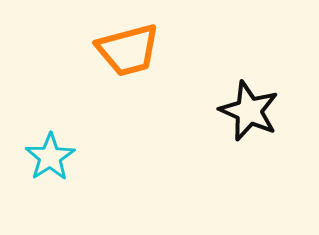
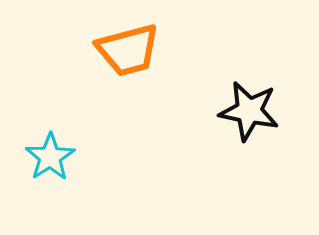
black star: rotated 12 degrees counterclockwise
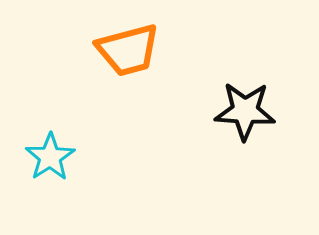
black star: moved 4 px left; rotated 8 degrees counterclockwise
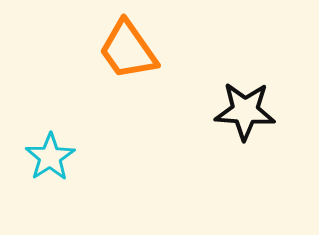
orange trapezoid: rotated 70 degrees clockwise
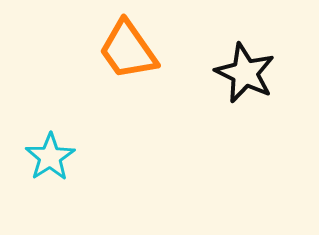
black star: moved 38 px up; rotated 22 degrees clockwise
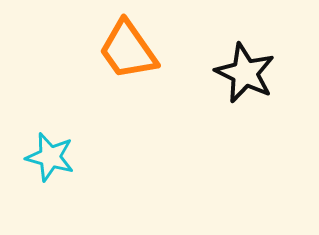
cyan star: rotated 24 degrees counterclockwise
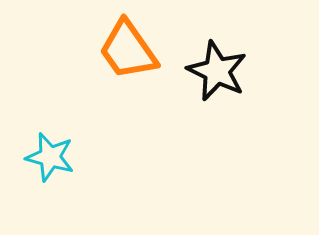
black star: moved 28 px left, 2 px up
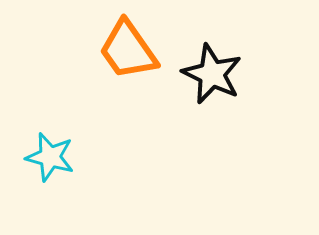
black star: moved 5 px left, 3 px down
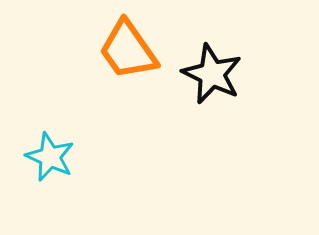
cyan star: rotated 9 degrees clockwise
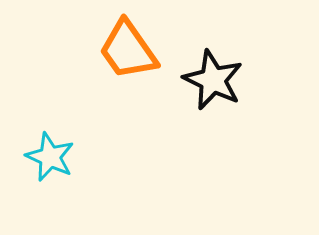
black star: moved 1 px right, 6 px down
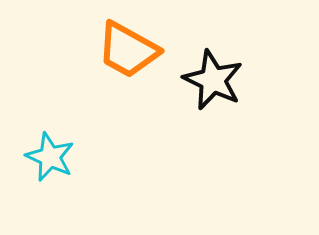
orange trapezoid: rotated 26 degrees counterclockwise
